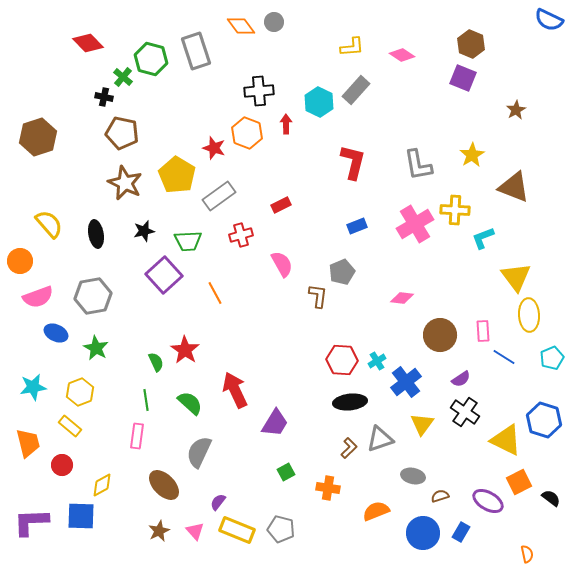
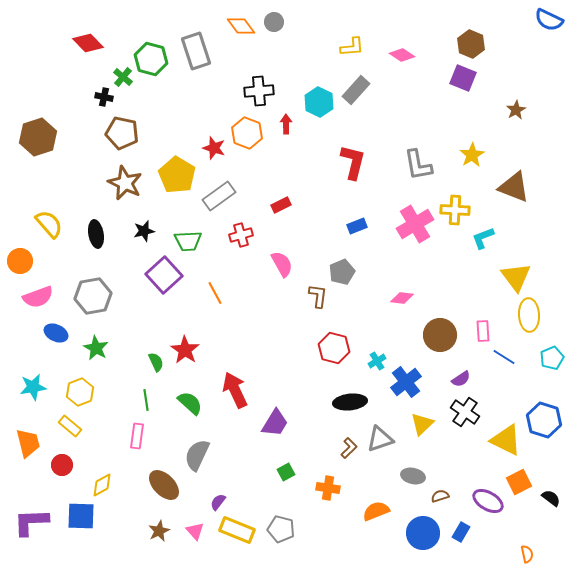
red hexagon at (342, 360): moved 8 px left, 12 px up; rotated 12 degrees clockwise
yellow triangle at (422, 424): rotated 10 degrees clockwise
gray semicircle at (199, 452): moved 2 px left, 3 px down
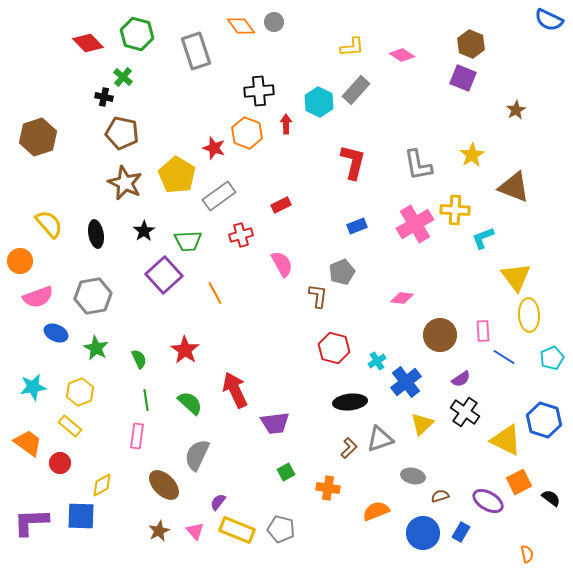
green hexagon at (151, 59): moved 14 px left, 25 px up
black star at (144, 231): rotated 20 degrees counterclockwise
green semicircle at (156, 362): moved 17 px left, 3 px up
purple trapezoid at (275, 423): rotated 52 degrees clockwise
orange trapezoid at (28, 443): rotated 40 degrees counterclockwise
red circle at (62, 465): moved 2 px left, 2 px up
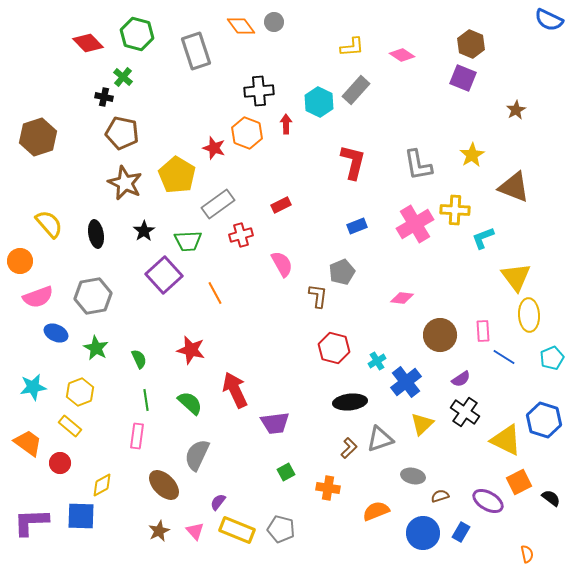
gray rectangle at (219, 196): moved 1 px left, 8 px down
red star at (185, 350): moved 6 px right; rotated 20 degrees counterclockwise
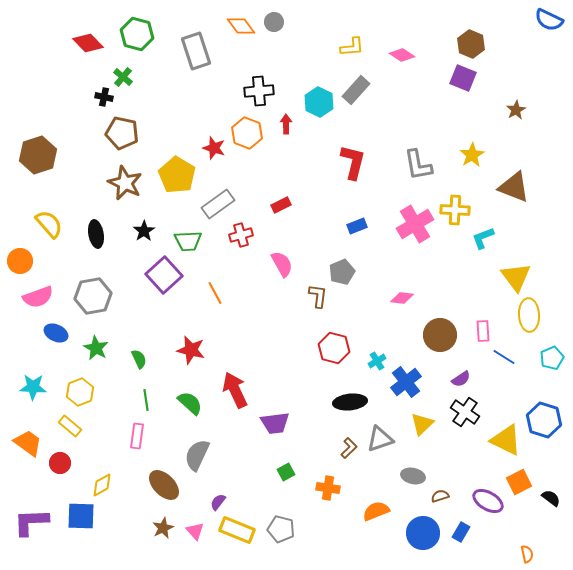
brown hexagon at (38, 137): moved 18 px down
cyan star at (33, 387): rotated 12 degrees clockwise
brown star at (159, 531): moved 4 px right, 3 px up
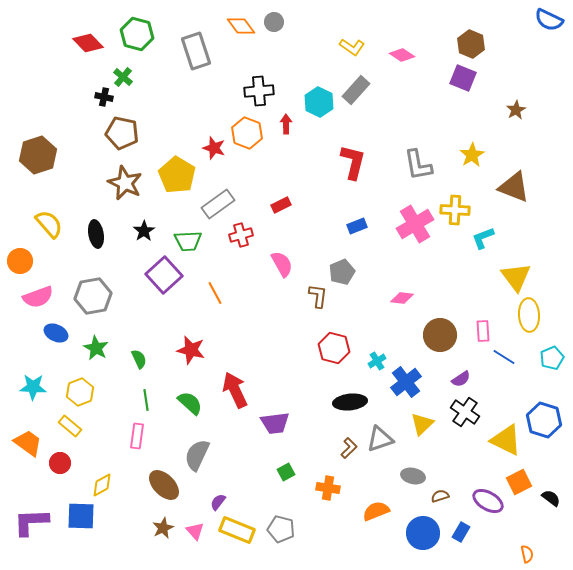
yellow L-shape at (352, 47): rotated 40 degrees clockwise
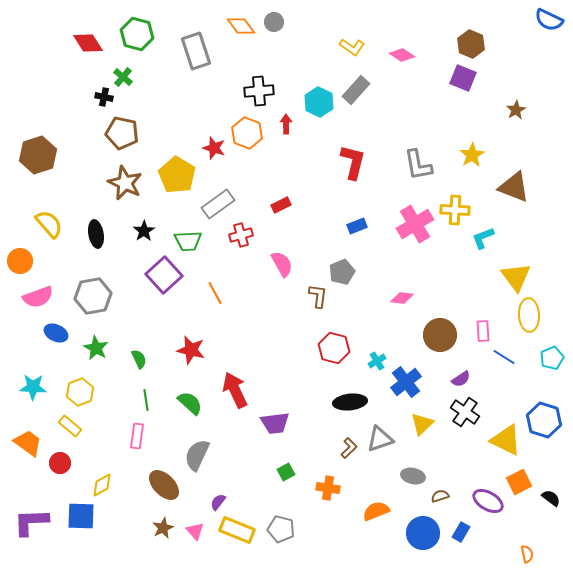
red diamond at (88, 43): rotated 12 degrees clockwise
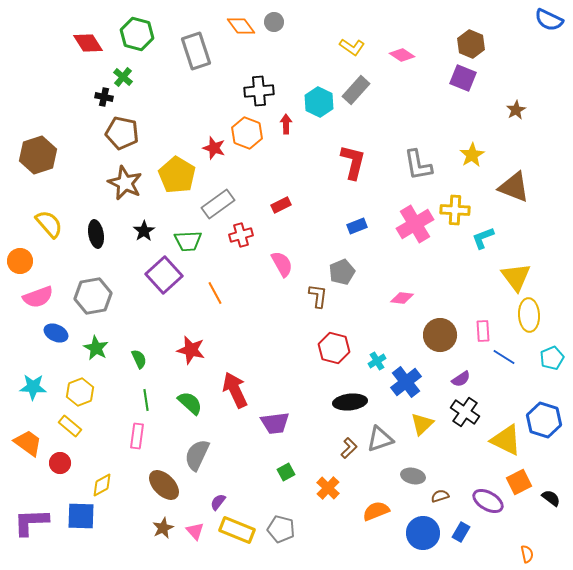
orange cross at (328, 488): rotated 35 degrees clockwise
